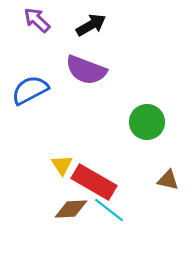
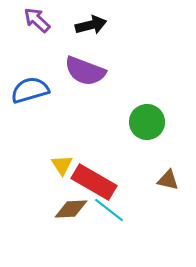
black arrow: rotated 16 degrees clockwise
purple semicircle: moved 1 px left, 1 px down
blue semicircle: rotated 12 degrees clockwise
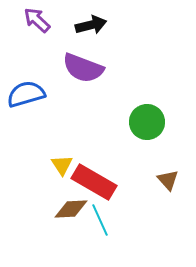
purple semicircle: moved 2 px left, 3 px up
blue semicircle: moved 4 px left, 4 px down
brown triangle: rotated 35 degrees clockwise
cyan line: moved 9 px left, 10 px down; rotated 28 degrees clockwise
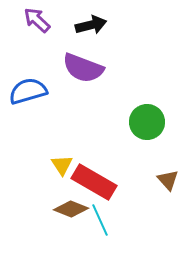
blue semicircle: moved 2 px right, 3 px up
brown diamond: rotated 24 degrees clockwise
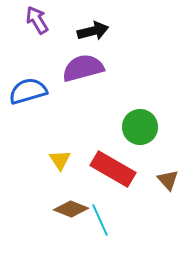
purple arrow: rotated 16 degrees clockwise
black arrow: moved 2 px right, 6 px down
purple semicircle: rotated 144 degrees clockwise
green circle: moved 7 px left, 5 px down
yellow triangle: moved 2 px left, 5 px up
red rectangle: moved 19 px right, 13 px up
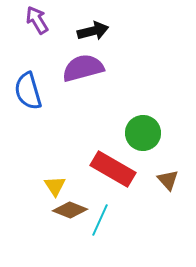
blue semicircle: rotated 90 degrees counterclockwise
green circle: moved 3 px right, 6 px down
yellow triangle: moved 5 px left, 26 px down
brown diamond: moved 1 px left, 1 px down
cyan line: rotated 48 degrees clockwise
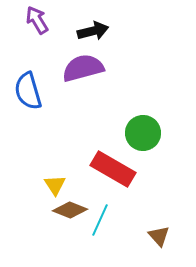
brown triangle: moved 9 px left, 56 px down
yellow triangle: moved 1 px up
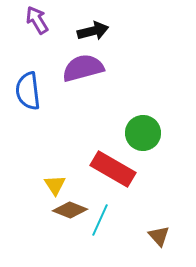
blue semicircle: rotated 9 degrees clockwise
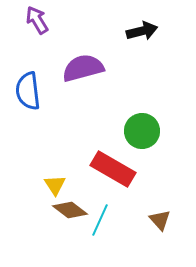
black arrow: moved 49 px right
green circle: moved 1 px left, 2 px up
brown diamond: rotated 16 degrees clockwise
brown triangle: moved 1 px right, 16 px up
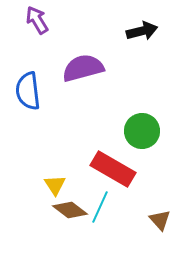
cyan line: moved 13 px up
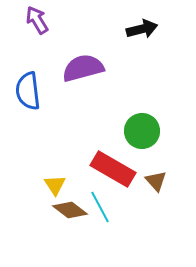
black arrow: moved 2 px up
cyan line: rotated 52 degrees counterclockwise
brown triangle: moved 4 px left, 39 px up
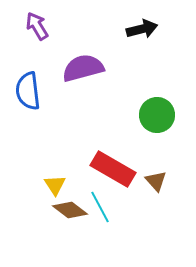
purple arrow: moved 6 px down
green circle: moved 15 px right, 16 px up
